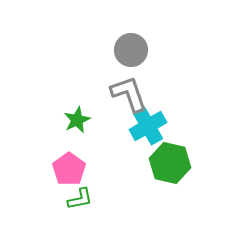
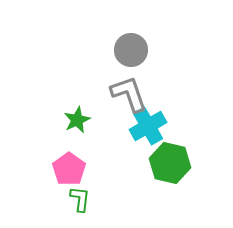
green L-shape: rotated 72 degrees counterclockwise
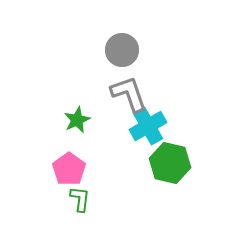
gray circle: moved 9 px left
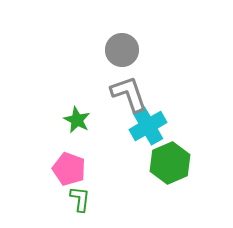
green star: rotated 20 degrees counterclockwise
green hexagon: rotated 24 degrees clockwise
pink pentagon: rotated 16 degrees counterclockwise
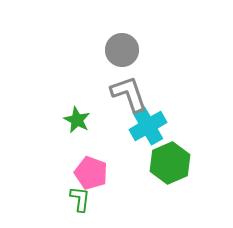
pink pentagon: moved 22 px right, 4 px down
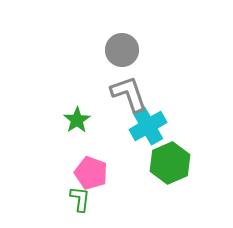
green star: rotated 12 degrees clockwise
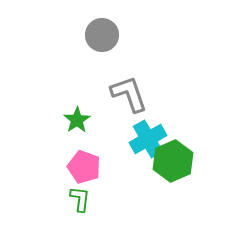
gray circle: moved 20 px left, 15 px up
cyan cross: moved 13 px down
green hexagon: moved 3 px right, 2 px up
pink pentagon: moved 7 px left, 6 px up
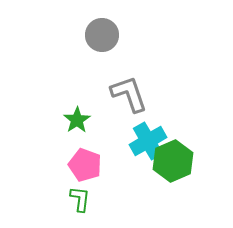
cyan cross: moved 2 px down
pink pentagon: moved 1 px right, 2 px up
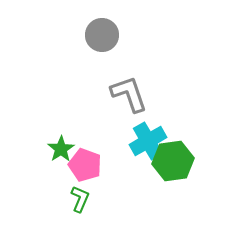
green star: moved 16 px left, 29 px down
green hexagon: rotated 15 degrees clockwise
green L-shape: rotated 16 degrees clockwise
